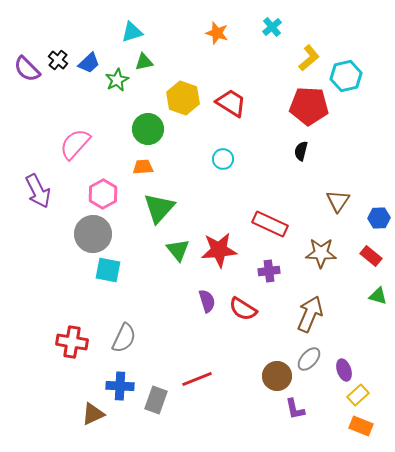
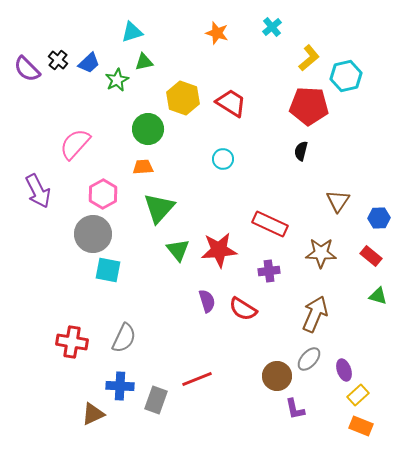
brown arrow at (310, 314): moved 5 px right
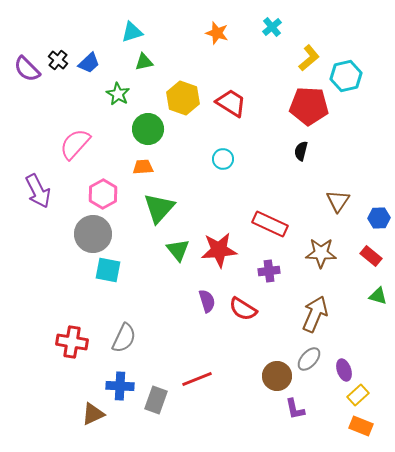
green star at (117, 80): moved 1 px right, 14 px down; rotated 15 degrees counterclockwise
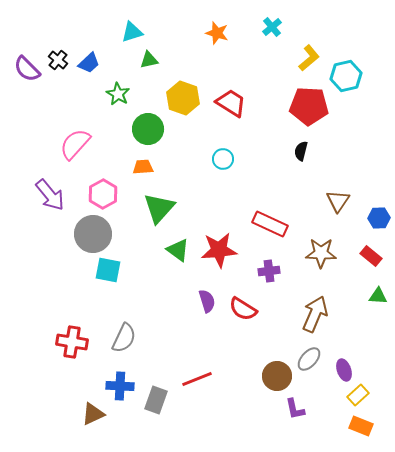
green triangle at (144, 62): moved 5 px right, 2 px up
purple arrow at (38, 191): moved 12 px right, 4 px down; rotated 12 degrees counterclockwise
green triangle at (178, 250): rotated 15 degrees counterclockwise
green triangle at (378, 296): rotated 12 degrees counterclockwise
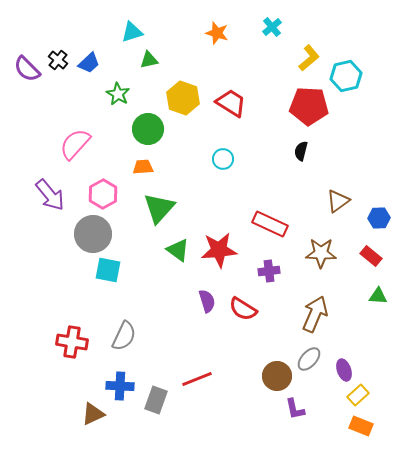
brown triangle at (338, 201): rotated 20 degrees clockwise
gray semicircle at (124, 338): moved 2 px up
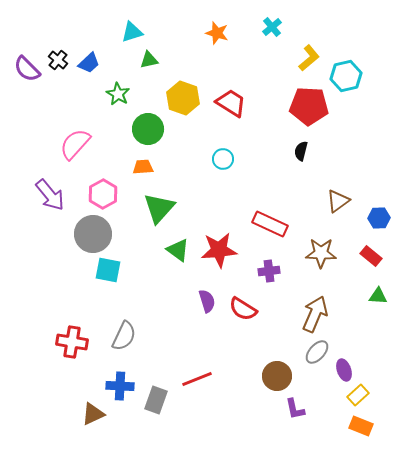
gray ellipse at (309, 359): moved 8 px right, 7 px up
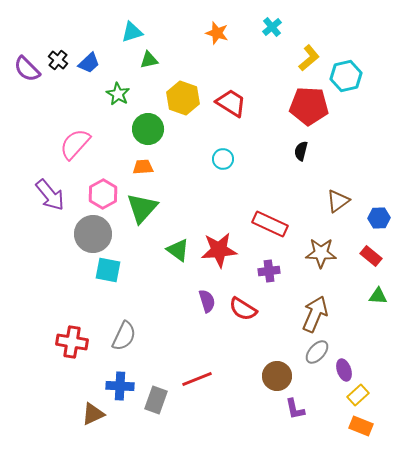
green triangle at (159, 208): moved 17 px left
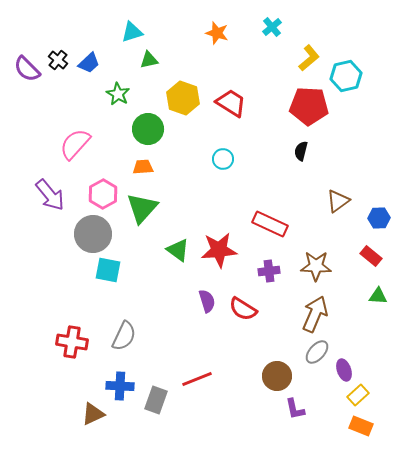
brown star at (321, 253): moved 5 px left, 13 px down
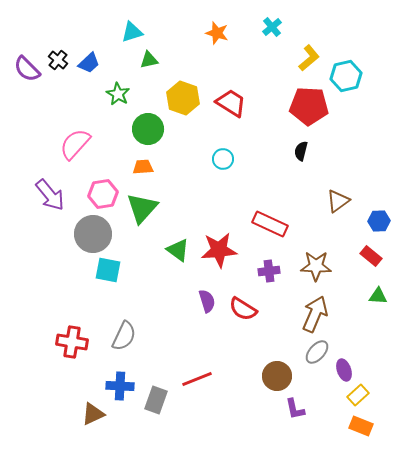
pink hexagon at (103, 194): rotated 20 degrees clockwise
blue hexagon at (379, 218): moved 3 px down
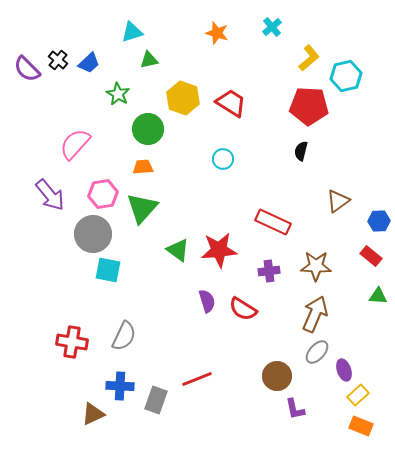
red rectangle at (270, 224): moved 3 px right, 2 px up
